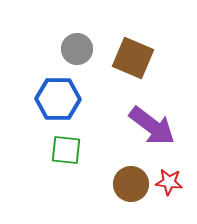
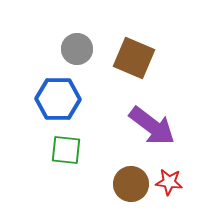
brown square: moved 1 px right
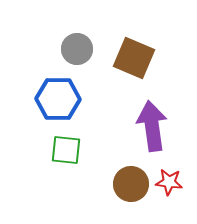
purple arrow: rotated 135 degrees counterclockwise
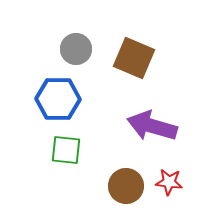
gray circle: moved 1 px left
purple arrow: rotated 66 degrees counterclockwise
brown circle: moved 5 px left, 2 px down
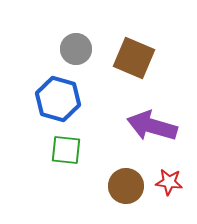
blue hexagon: rotated 15 degrees clockwise
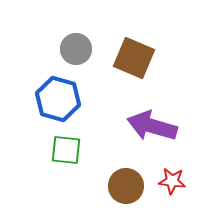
red star: moved 3 px right, 1 px up
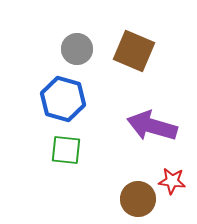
gray circle: moved 1 px right
brown square: moved 7 px up
blue hexagon: moved 5 px right
brown circle: moved 12 px right, 13 px down
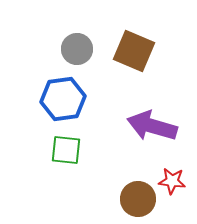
blue hexagon: rotated 24 degrees counterclockwise
